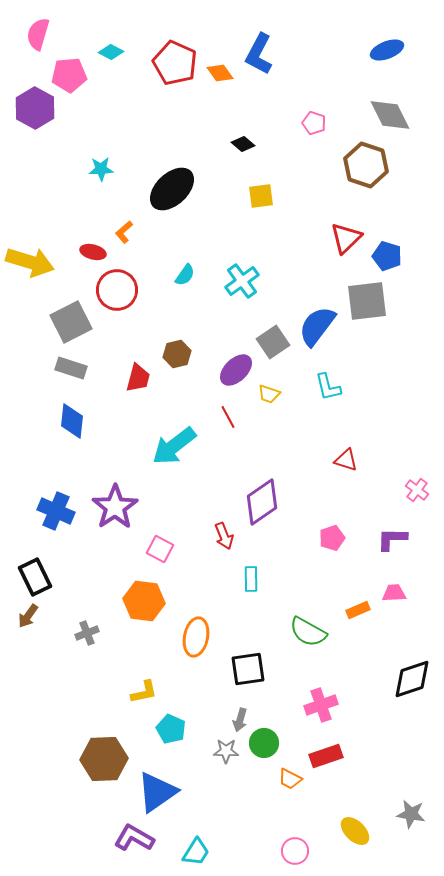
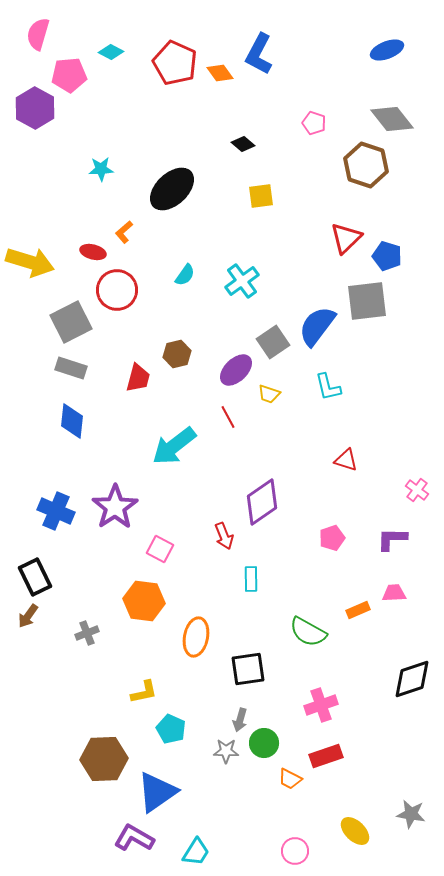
gray diamond at (390, 115): moved 2 px right, 4 px down; rotated 12 degrees counterclockwise
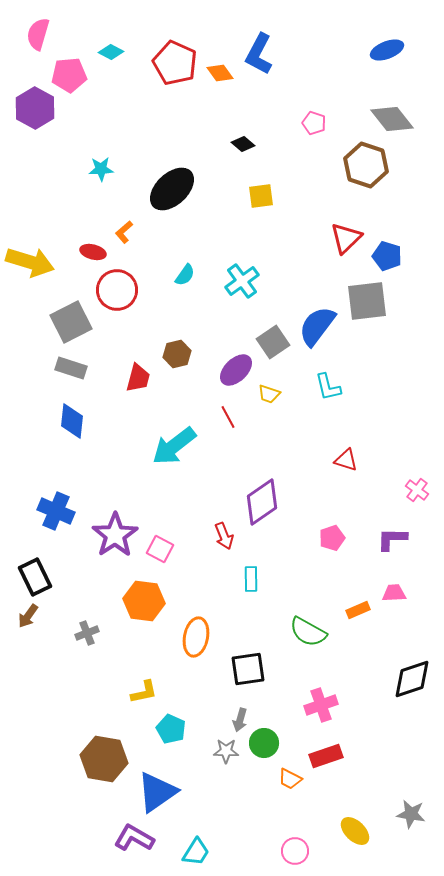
purple star at (115, 507): moved 28 px down
brown hexagon at (104, 759): rotated 12 degrees clockwise
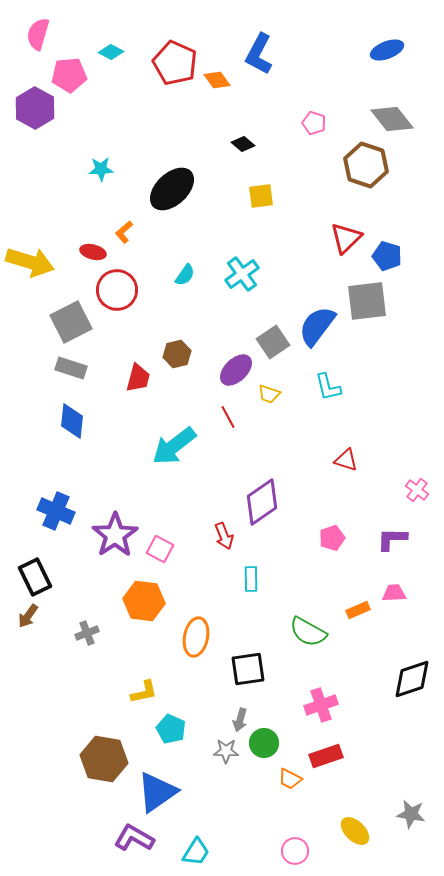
orange diamond at (220, 73): moved 3 px left, 7 px down
cyan cross at (242, 281): moved 7 px up
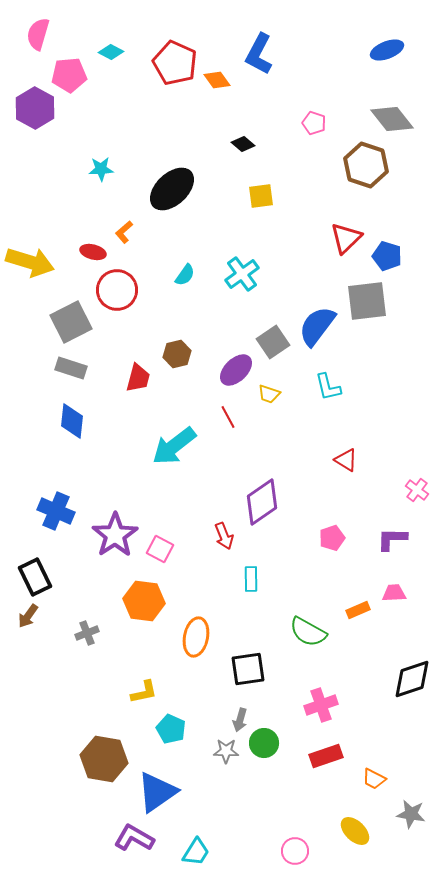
red triangle at (346, 460): rotated 15 degrees clockwise
orange trapezoid at (290, 779): moved 84 px right
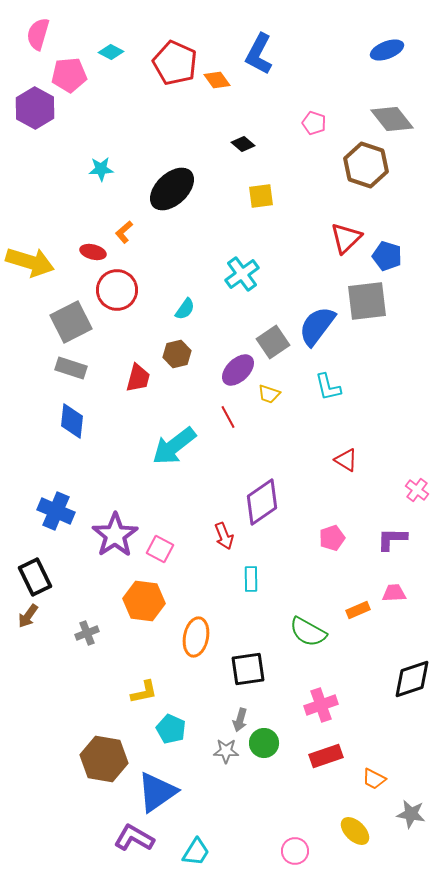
cyan semicircle at (185, 275): moved 34 px down
purple ellipse at (236, 370): moved 2 px right
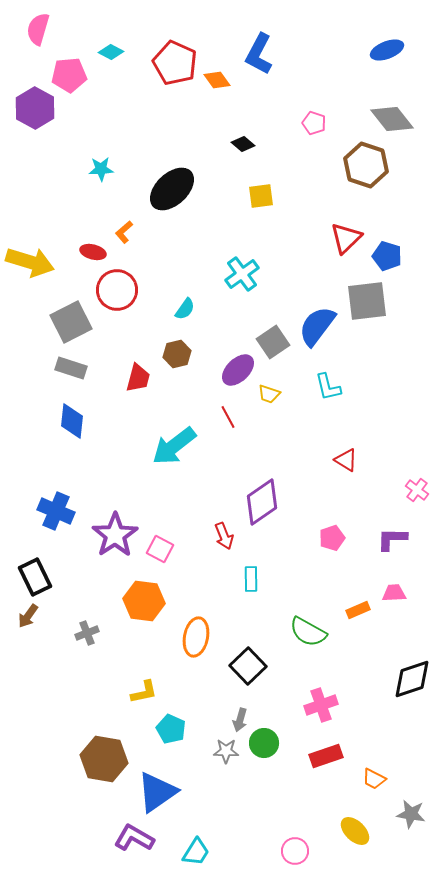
pink semicircle at (38, 34): moved 5 px up
black square at (248, 669): moved 3 px up; rotated 36 degrees counterclockwise
